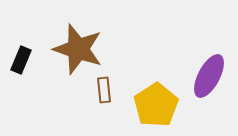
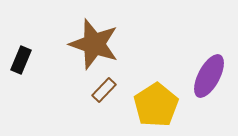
brown star: moved 16 px right, 5 px up
brown rectangle: rotated 50 degrees clockwise
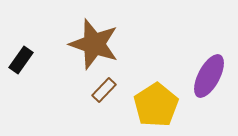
black rectangle: rotated 12 degrees clockwise
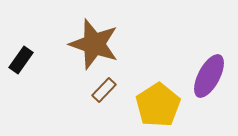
yellow pentagon: moved 2 px right
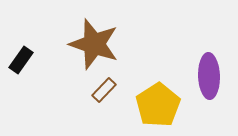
purple ellipse: rotated 30 degrees counterclockwise
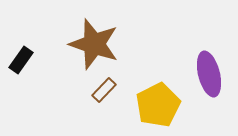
purple ellipse: moved 2 px up; rotated 12 degrees counterclockwise
yellow pentagon: rotated 6 degrees clockwise
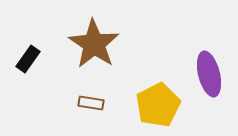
brown star: rotated 15 degrees clockwise
black rectangle: moved 7 px right, 1 px up
brown rectangle: moved 13 px left, 13 px down; rotated 55 degrees clockwise
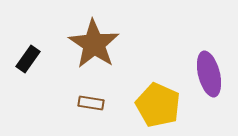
yellow pentagon: rotated 21 degrees counterclockwise
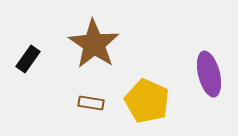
yellow pentagon: moved 11 px left, 4 px up
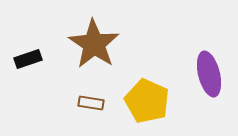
black rectangle: rotated 36 degrees clockwise
